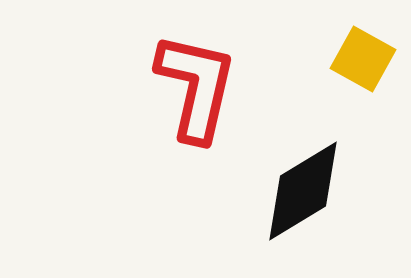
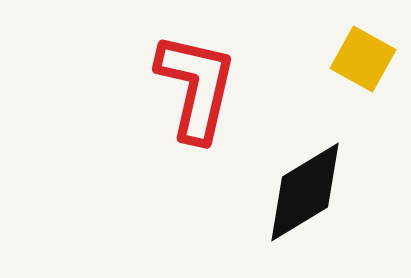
black diamond: moved 2 px right, 1 px down
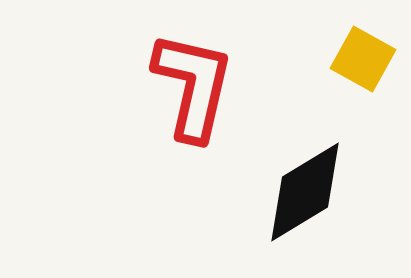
red L-shape: moved 3 px left, 1 px up
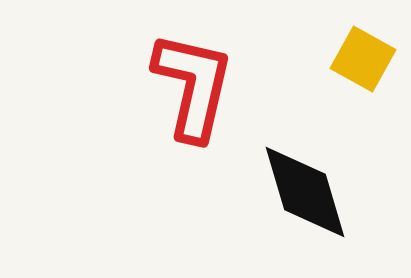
black diamond: rotated 75 degrees counterclockwise
